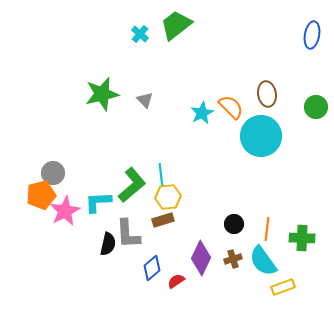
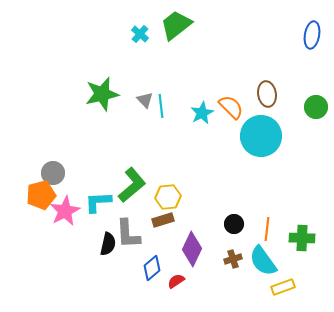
cyan line: moved 69 px up
purple diamond: moved 9 px left, 9 px up
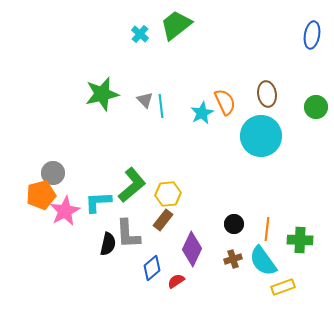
orange semicircle: moved 6 px left, 5 px up; rotated 20 degrees clockwise
yellow hexagon: moved 3 px up
brown rectangle: rotated 35 degrees counterclockwise
green cross: moved 2 px left, 2 px down
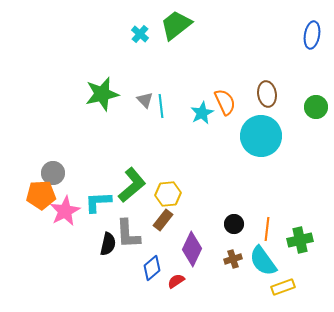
orange pentagon: rotated 12 degrees clockwise
green cross: rotated 15 degrees counterclockwise
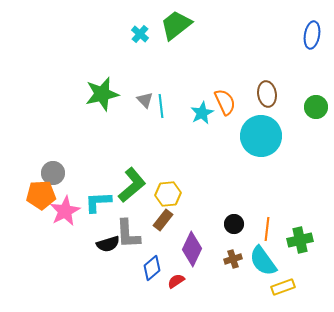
black semicircle: rotated 60 degrees clockwise
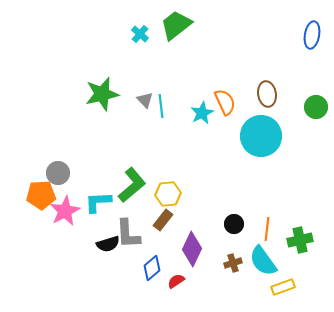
gray circle: moved 5 px right
brown cross: moved 4 px down
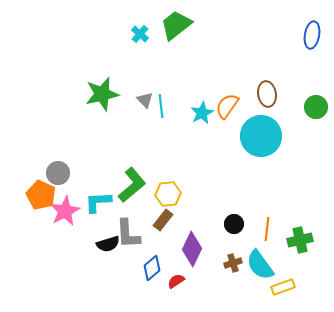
orange semicircle: moved 2 px right, 4 px down; rotated 120 degrees counterclockwise
orange pentagon: rotated 28 degrees clockwise
cyan semicircle: moved 3 px left, 4 px down
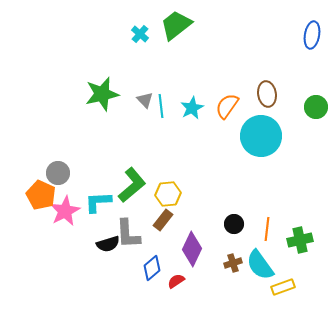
cyan star: moved 10 px left, 5 px up
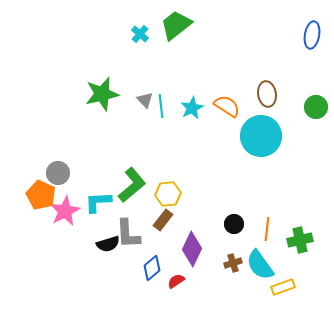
orange semicircle: rotated 88 degrees clockwise
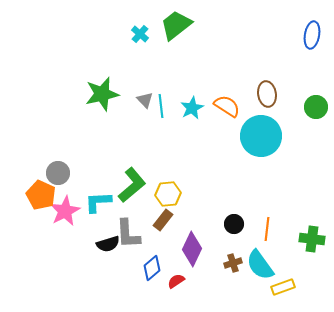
green cross: moved 12 px right, 1 px up; rotated 20 degrees clockwise
